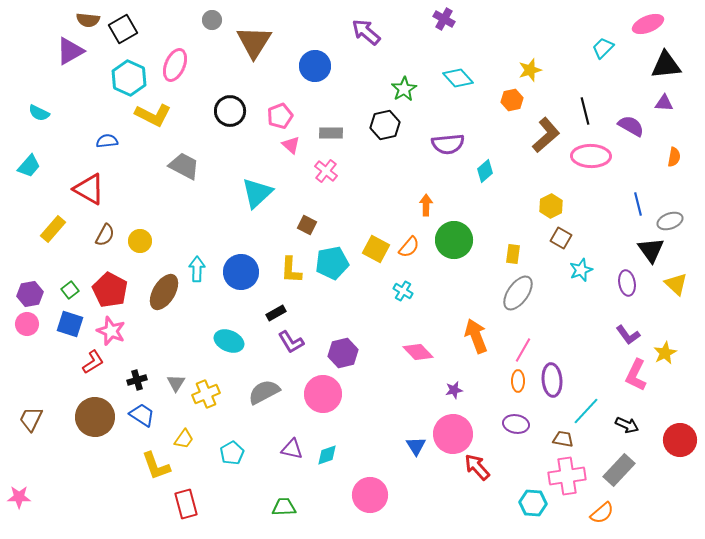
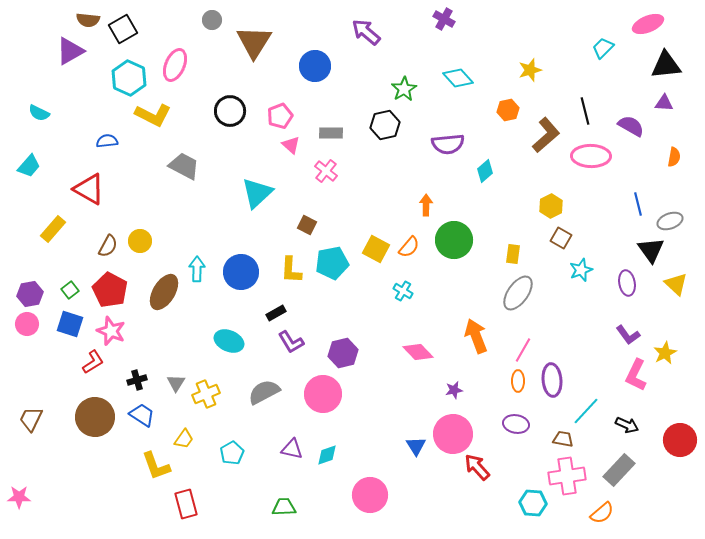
orange hexagon at (512, 100): moved 4 px left, 10 px down
brown semicircle at (105, 235): moved 3 px right, 11 px down
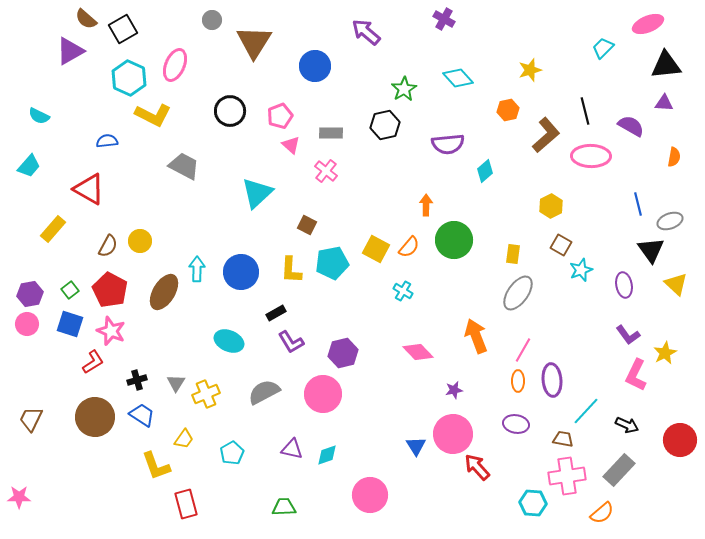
brown semicircle at (88, 20): moved 2 px left, 1 px up; rotated 35 degrees clockwise
cyan semicircle at (39, 113): moved 3 px down
brown square at (561, 238): moved 7 px down
purple ellipse at (627, 283): moved 3 px left, 2 px down
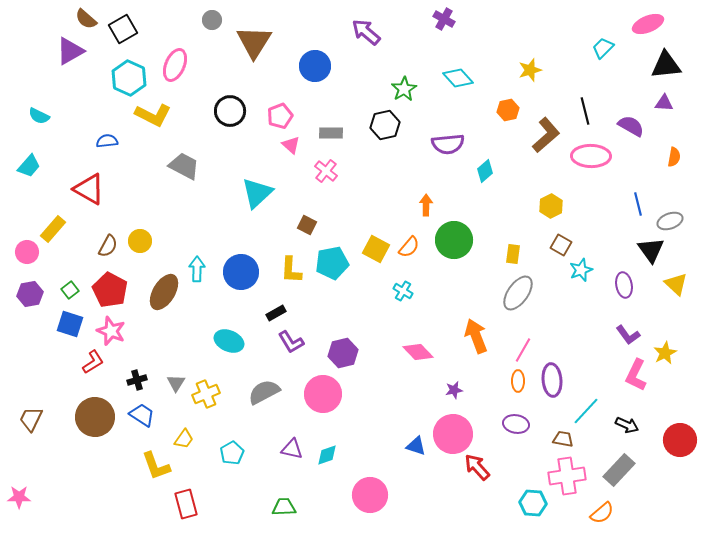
pink circle at (27, 324): moved 72 px up
blue triangle at (416, 446): rotated 40 degrees counterclockwise
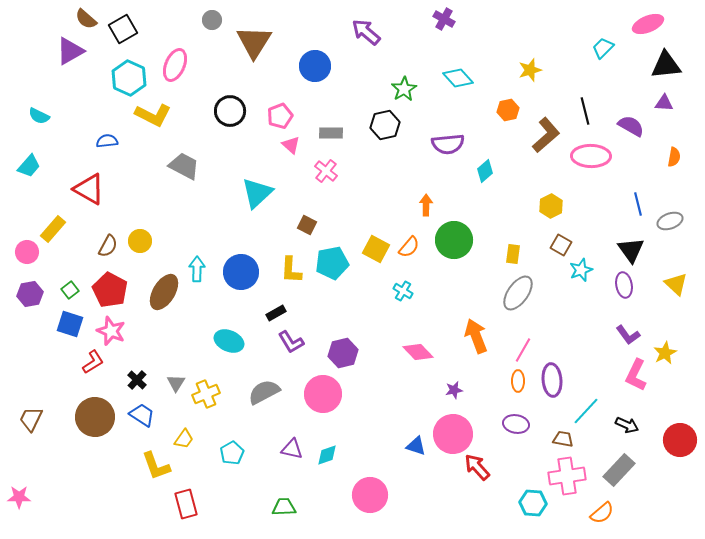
black triangle at (651, 250): moved 20 px left
black cross at (137, 380): rotated 30 degrees counterclockwise
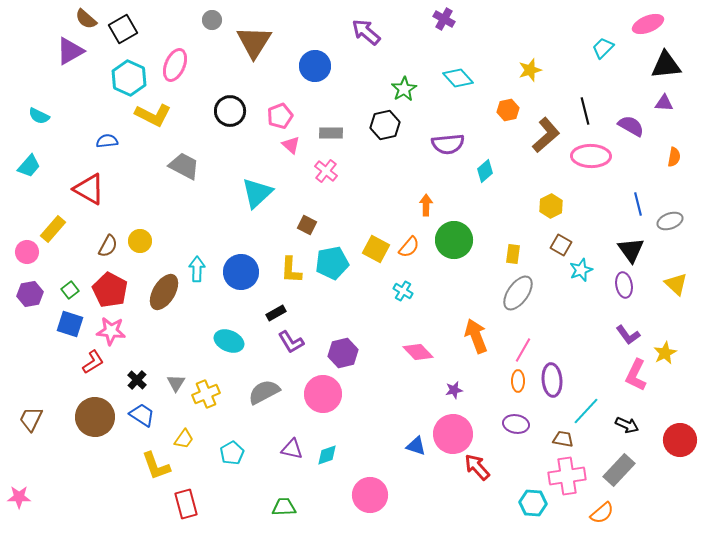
pink star at (111, 331): rotated 16 degrees counterclockwise
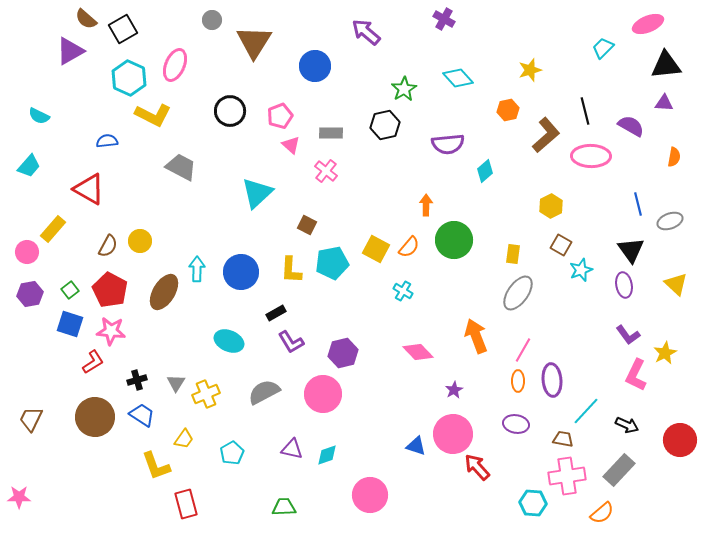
gray trapezoid at (184, 166): moved 3 px left, 1 px down
black cross at (137, 380): rotated 30 degrees clockwise
purple star at (454, 390): rotated 18 degrees counterclockwise
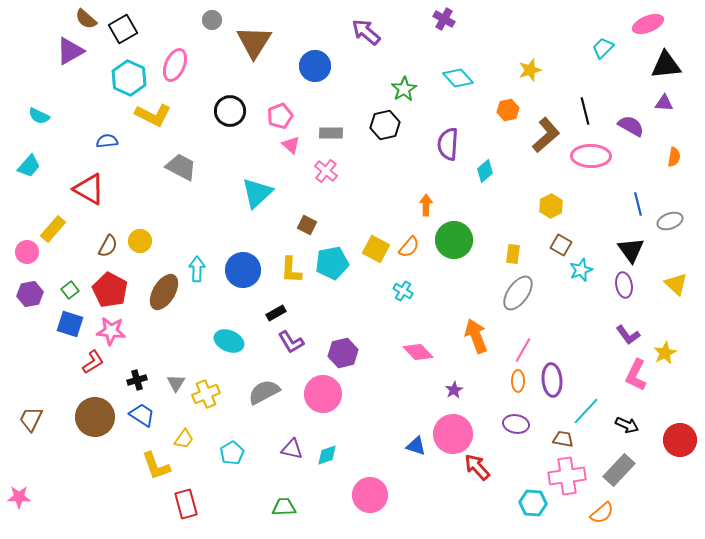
purple semicircle at (448, 144): rotated 100 degrees clockwise
blue circle at (241, 272): moved 2 px right, 2 px up
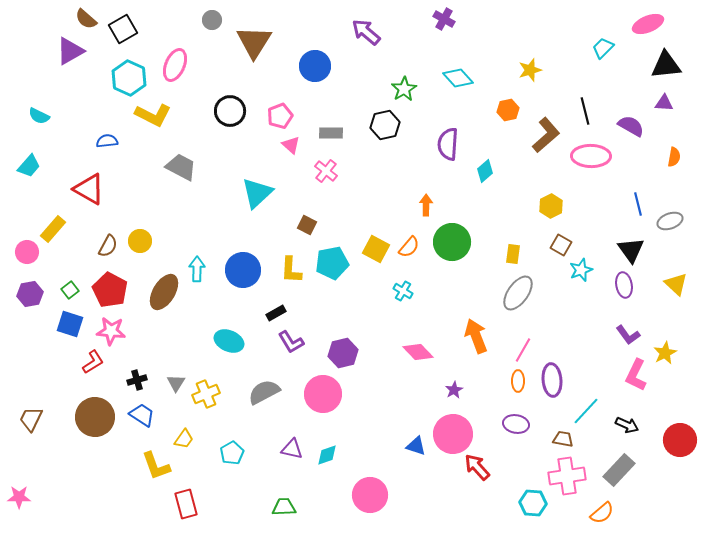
green circle at (454, 240): moved 2 px left, 2 px down
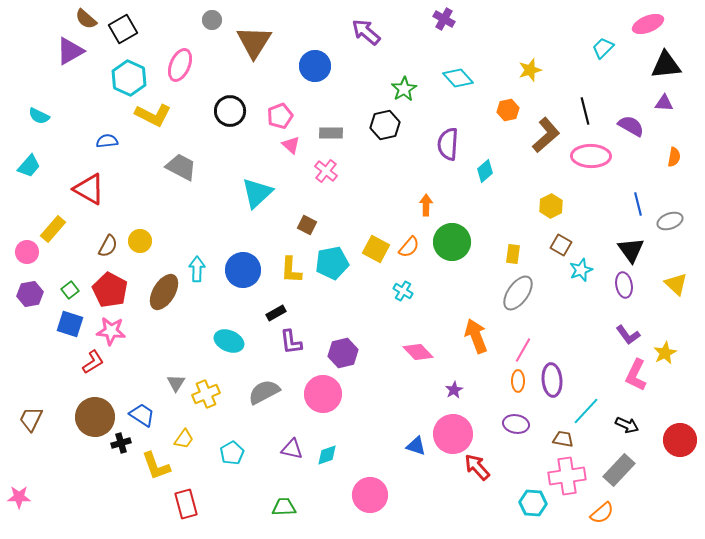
pink ellipse at (175, 65): moved 5 px right
purple L-shape at (291, 342): rotated 24 degrees clockwise
black cross at (137, 380): moved 16 px left, 63 px down
